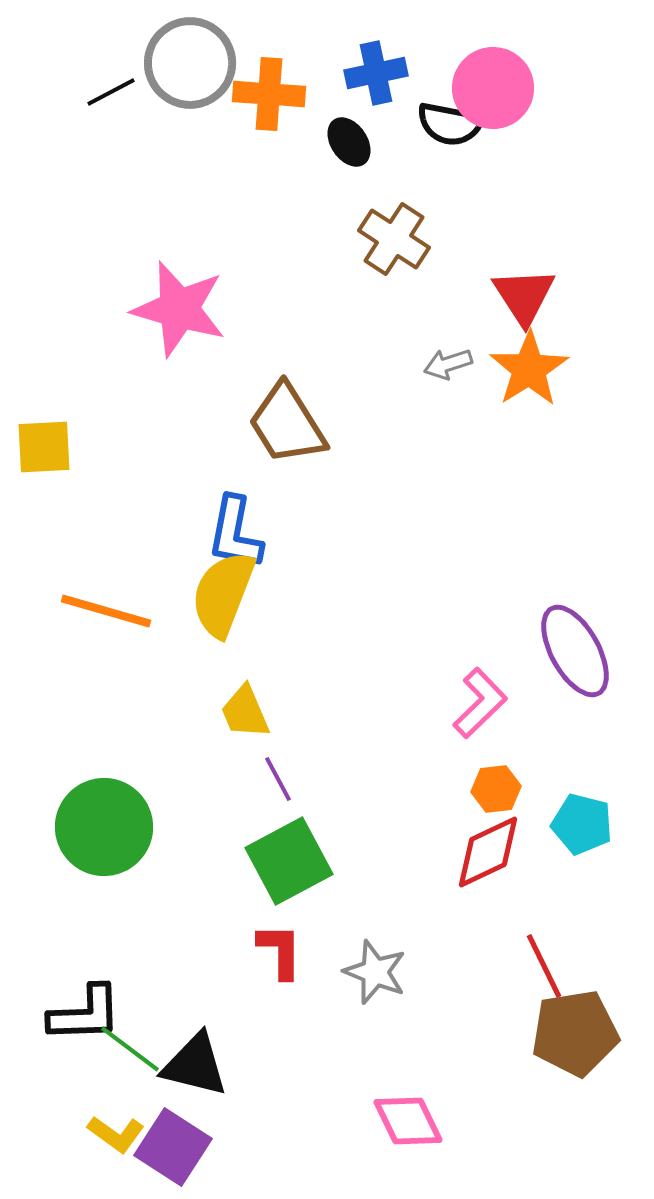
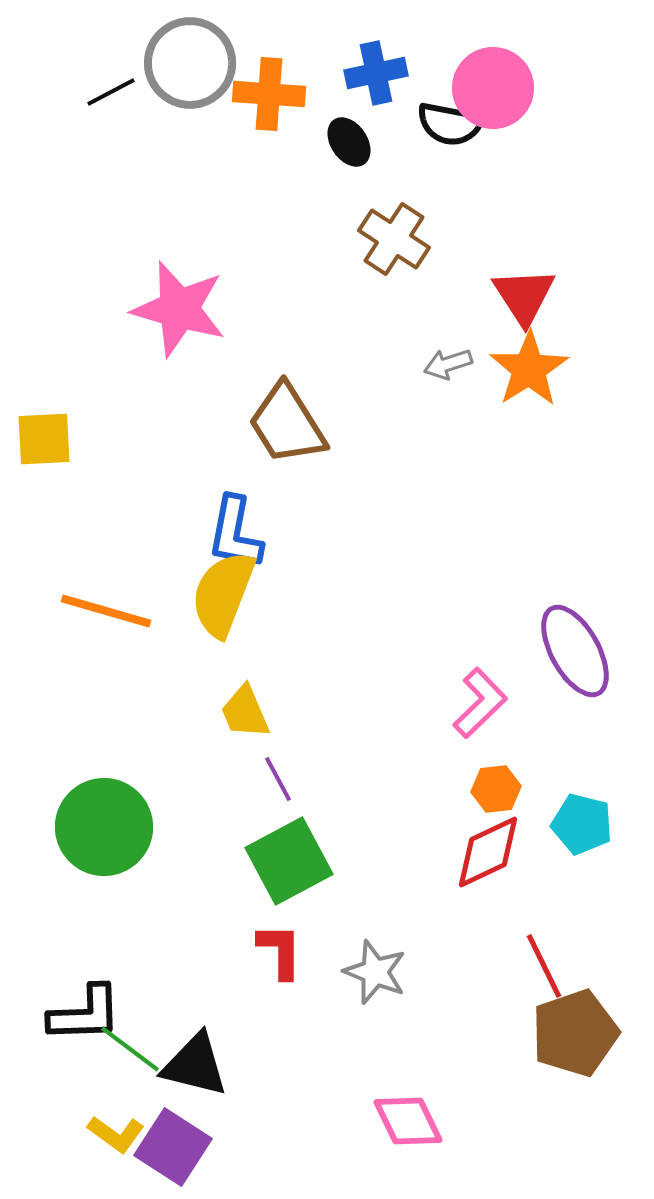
yellow square: moved 8 px up
brown pentagon: rotated 10 degrees counterclockwise
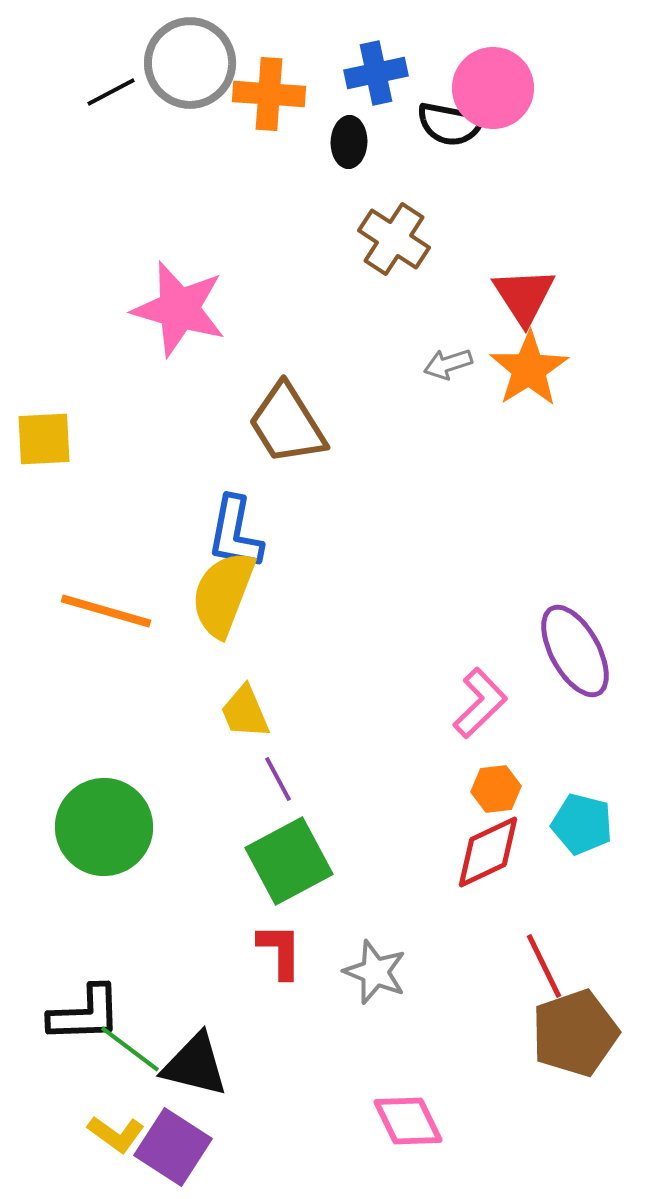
black ellipse: rotated 36 degrees clockwise
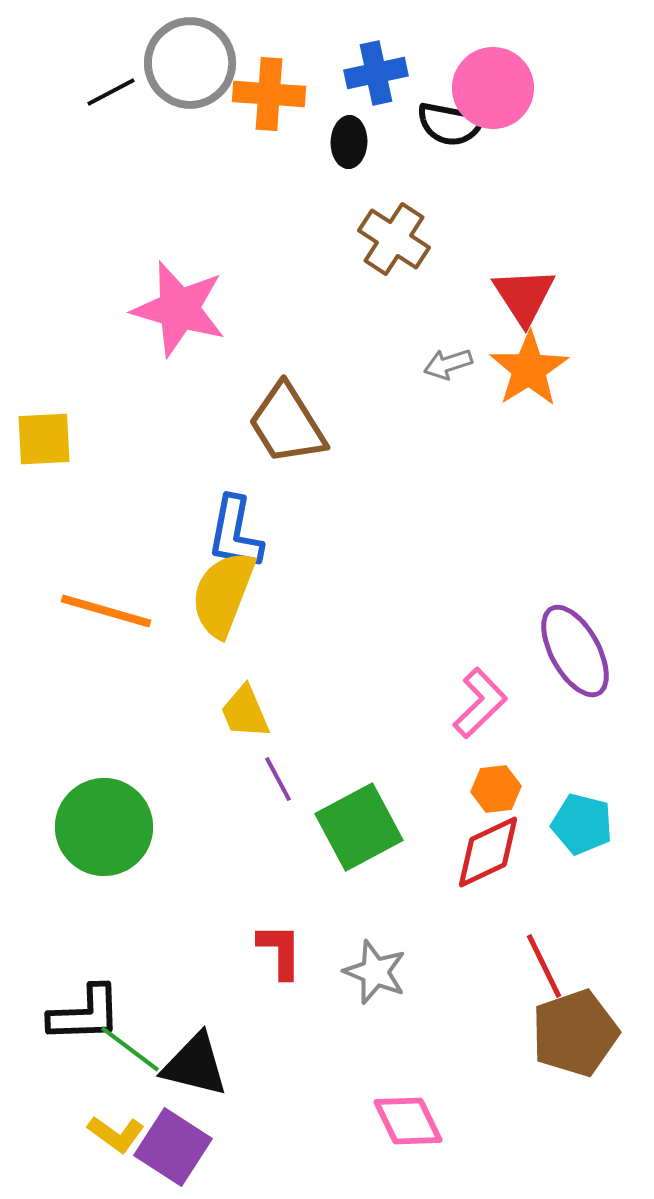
green square: moved 70 px right, 34 px up
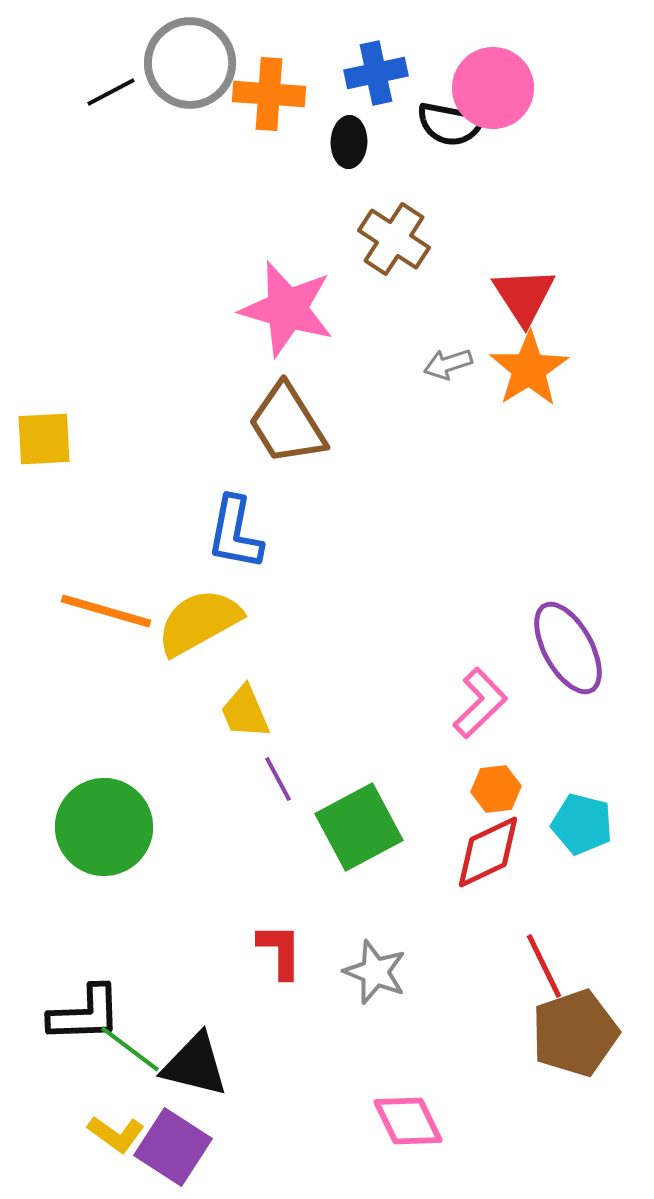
pink star: moved 108 px right
yellow semicircle: moved 24 px left, 28 px down; rotated 40 degrees clockwise
purple ellipse: moved 7 px left, 3 px up
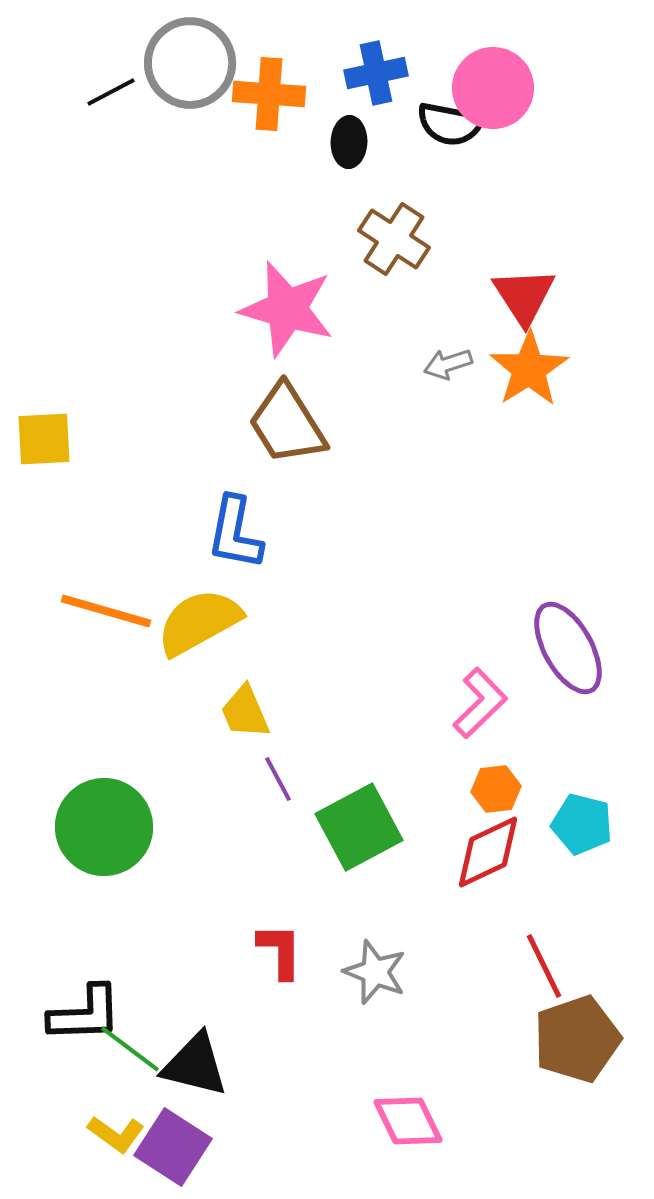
brown pentagon: moved 2 px right, 6 px down
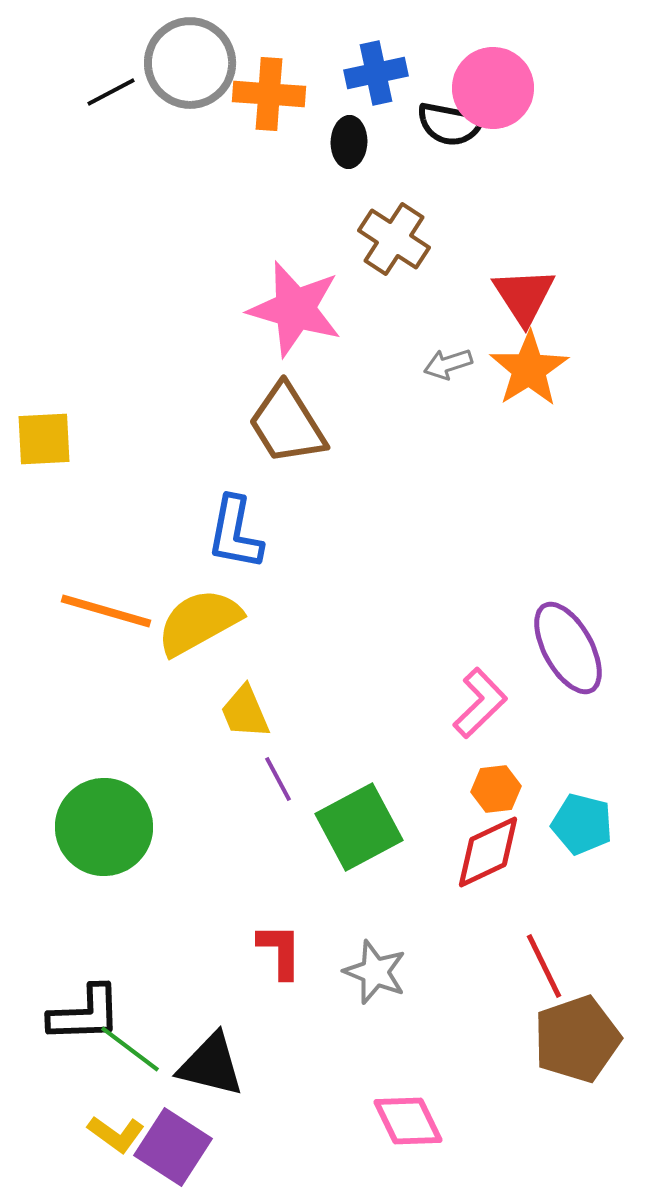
pink star: moved 8 px right
black triangle: moved 16 px right
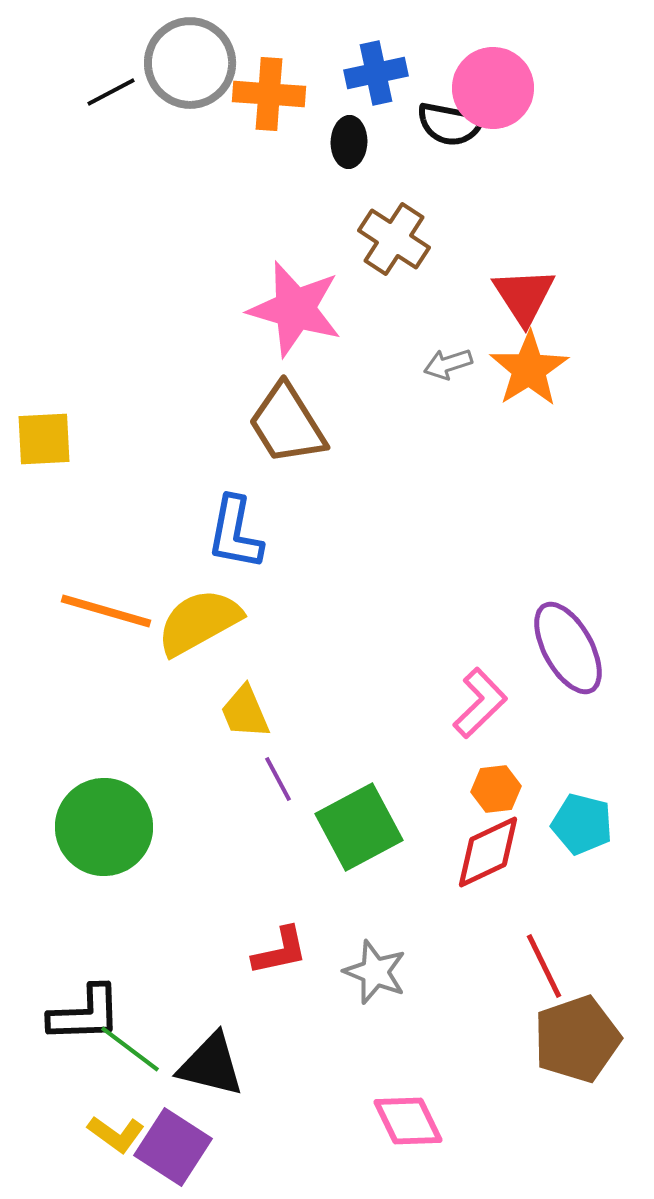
red L-shape: rotated 78 degrees clockwise
